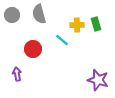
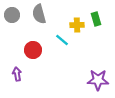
green rectangle: moved 5 px up
red circle: moved 1 px down
purple star: rotated 15 degrees counterclockwise
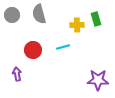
cyan line: moved 1 px right, 7 px down; rotated 56 degrees counterclockwise
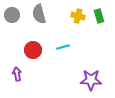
green rectangle: moved 3 px right, 3 px up
yellow cross: moved 1 px right, 9 px up; rotated 16 degrees clockwise
purple star: moved 7 px left
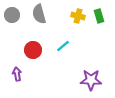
cyan line: moved 1 px up; rotated 24 degrees counterclockwise
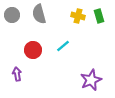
purple star: rotated 25 degrees counterclockwise
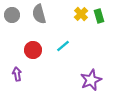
yellow cross: moved 3 px right, 2 px up; rotated 32 degrees clockwise
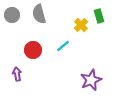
yellow cross: moved 11 px down
